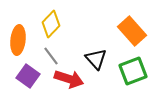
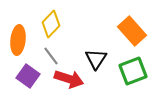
black triangle: rotated 15 degrees clockwise
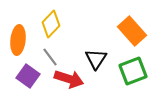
gray line: moved 1 px left, 1 px down
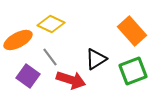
yellow diamond: rotated 72 degrees clockwise
orange ellipse: rotated 56 degrees clockwise
black triangle: rotated 25 degrees clockwise
red arrow: moved 2 px right, 1 px down
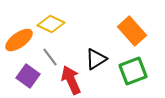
orange ellipse: moved 1 px right; rotated 8 degrees counterclockwise
red arrow: rotated 132 degrees counterclockwise
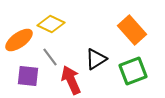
orange rectangle: moved 1 px up
purple square: rotated 30 degrees counterclockwise
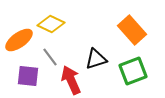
black triangle: rotated 15 degrees clockwise
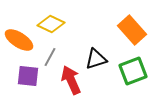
orange ellipse: rotated 68 degrees clockwise
gray line: rotated 66 degrees clockwise
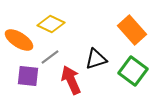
gray line: rotated 24 degrees clockwise
green square: rotated 32 degrees counterclockwise
